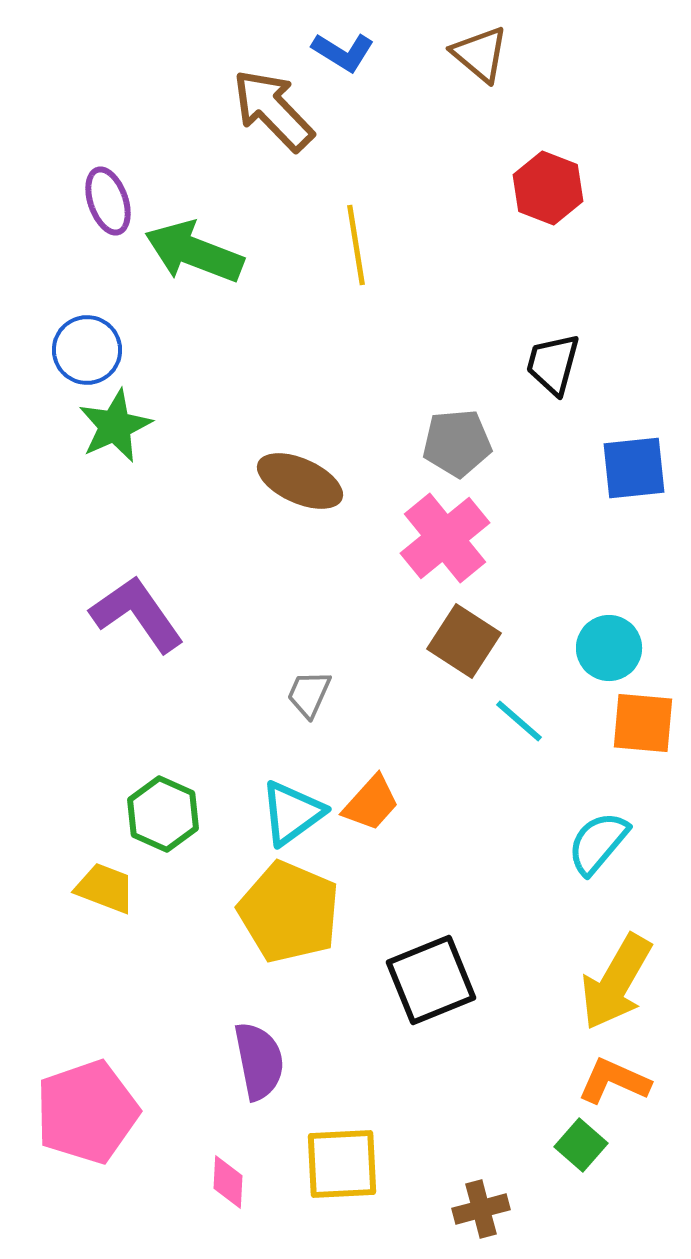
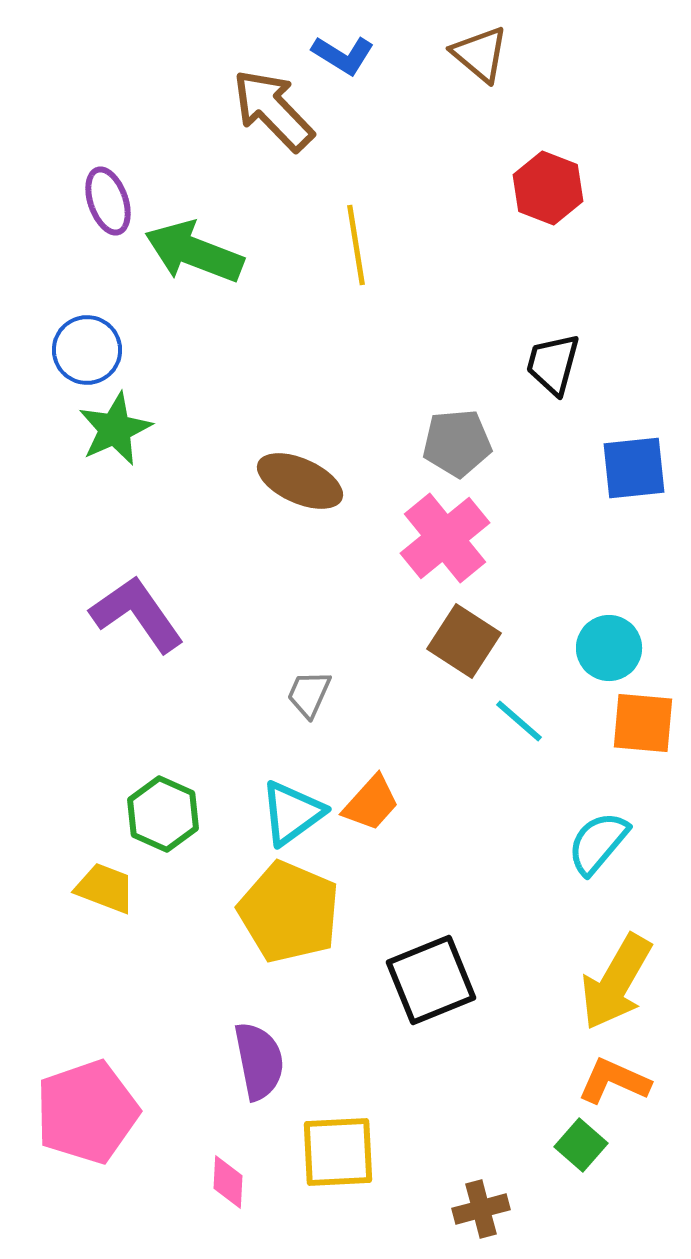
blue L-shape: moved 3 px down
green star: moved 3 px down
yellow square: moved 4 px left, 12 px up
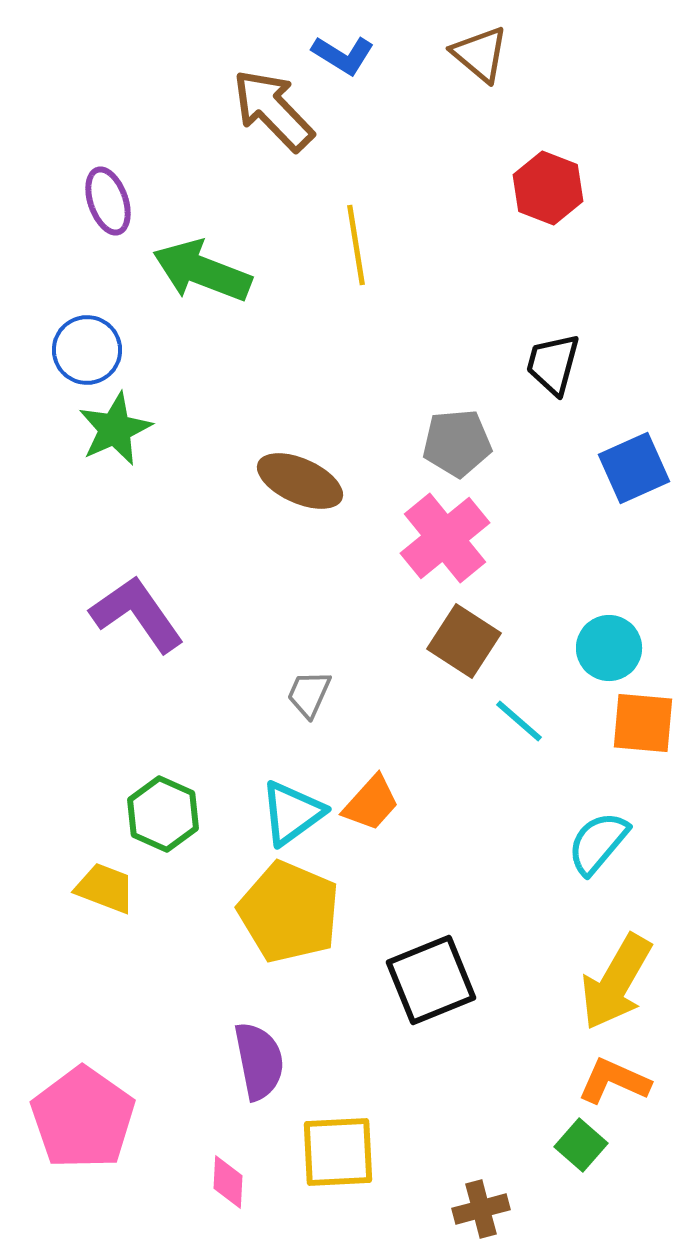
green arrow: moved 8 px right, 19 px down
blue square: rotated 18 degrees counterclockwise
pink pentagon: moved 4 px left, 6 px down; rotated 18 degrees counterclockwise
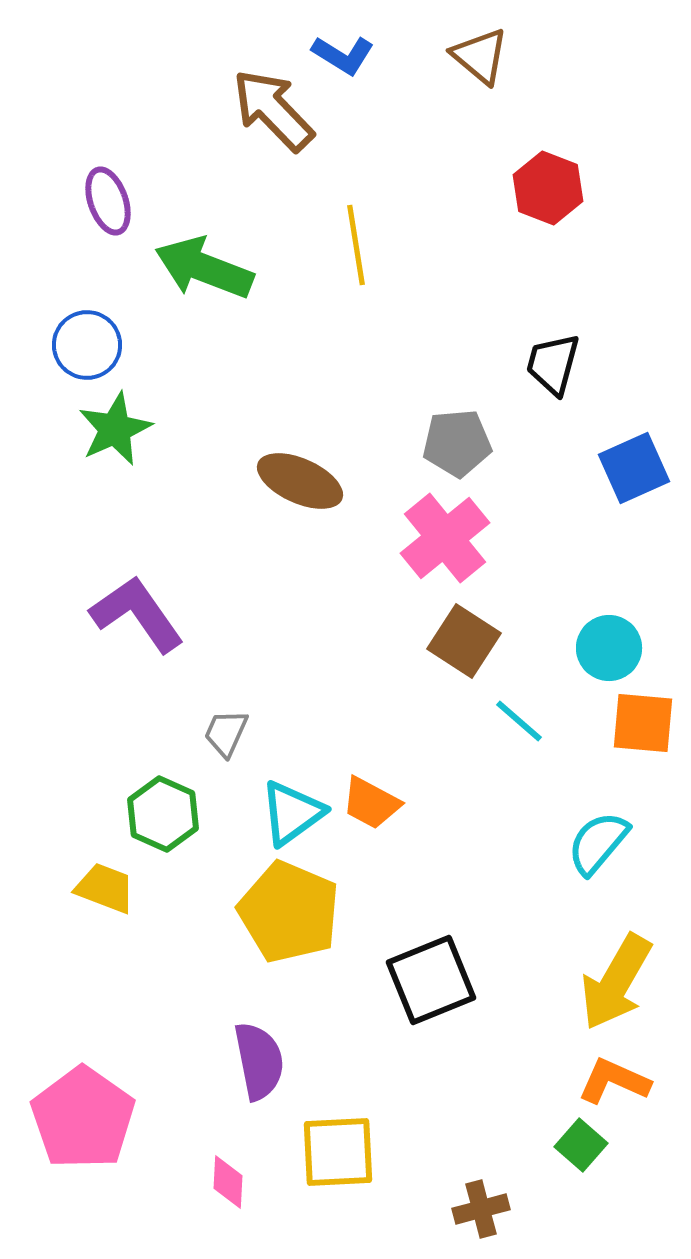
brown triangle: moved 2 px down
green arrow: moved 2 px right, 3 px up
blue circle: moved 5 px up
gray trapezoid: moved 83 px left, 39 px down
orange trapezoid: rotated 76 degrees clockwise
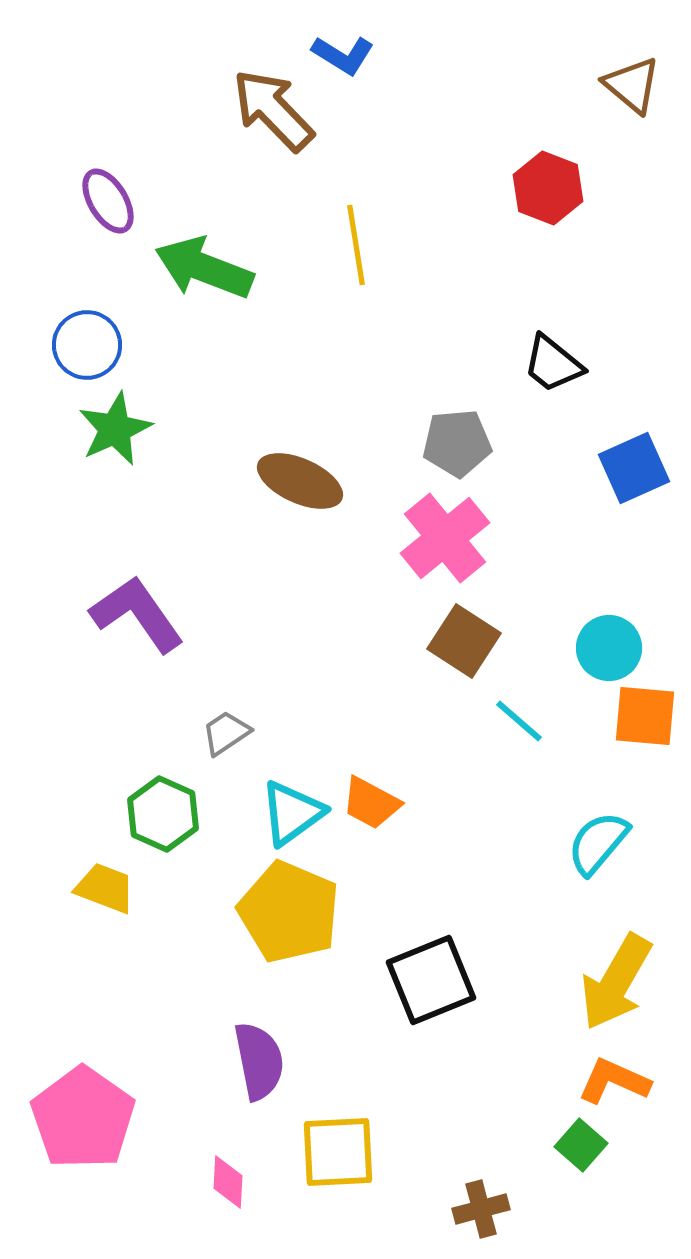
brown triangle: moved 152 px right, 29 px down
purple ellipse: rotated 12 degrees counterclockwise
black trapezoid: rotated 66 degrees counterclockwise
orange square: moved 2 px right, 7 px up
gray trapezoid: rotated 32 degrees clockwise
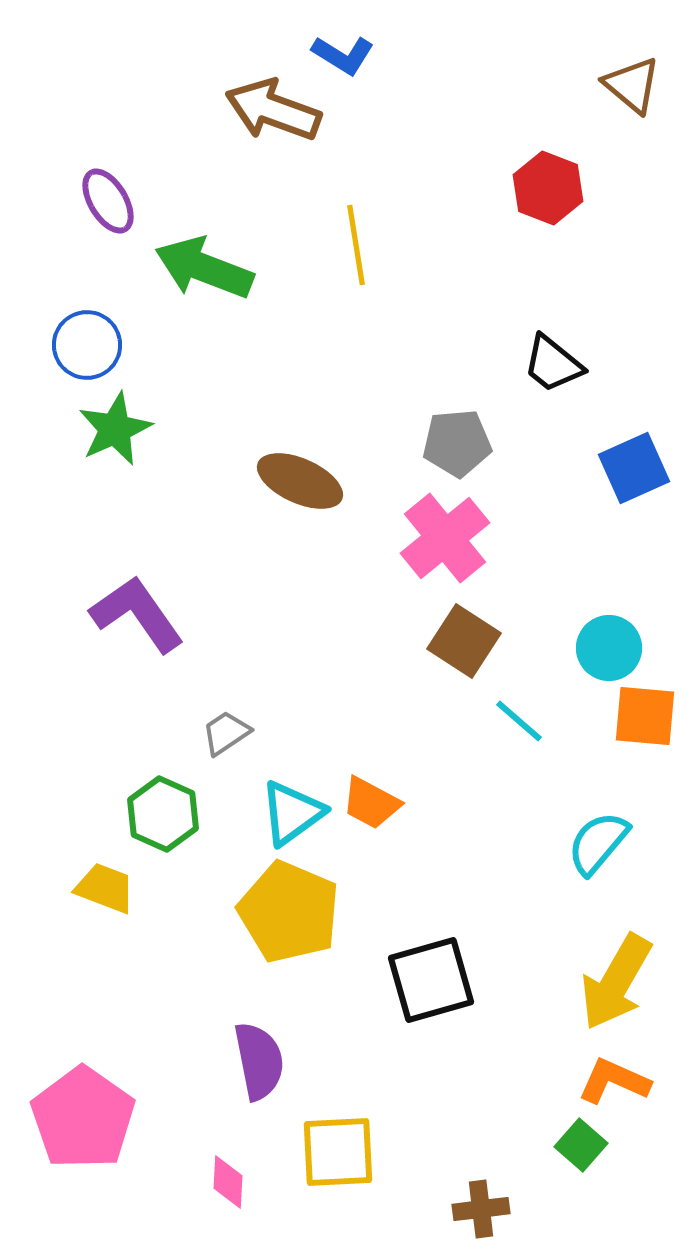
brown arrow: rotated 26 degrees counterclockwise
black square: rotated 6 degrees clockwise
brown cross: rotated 8 degrees clockwise
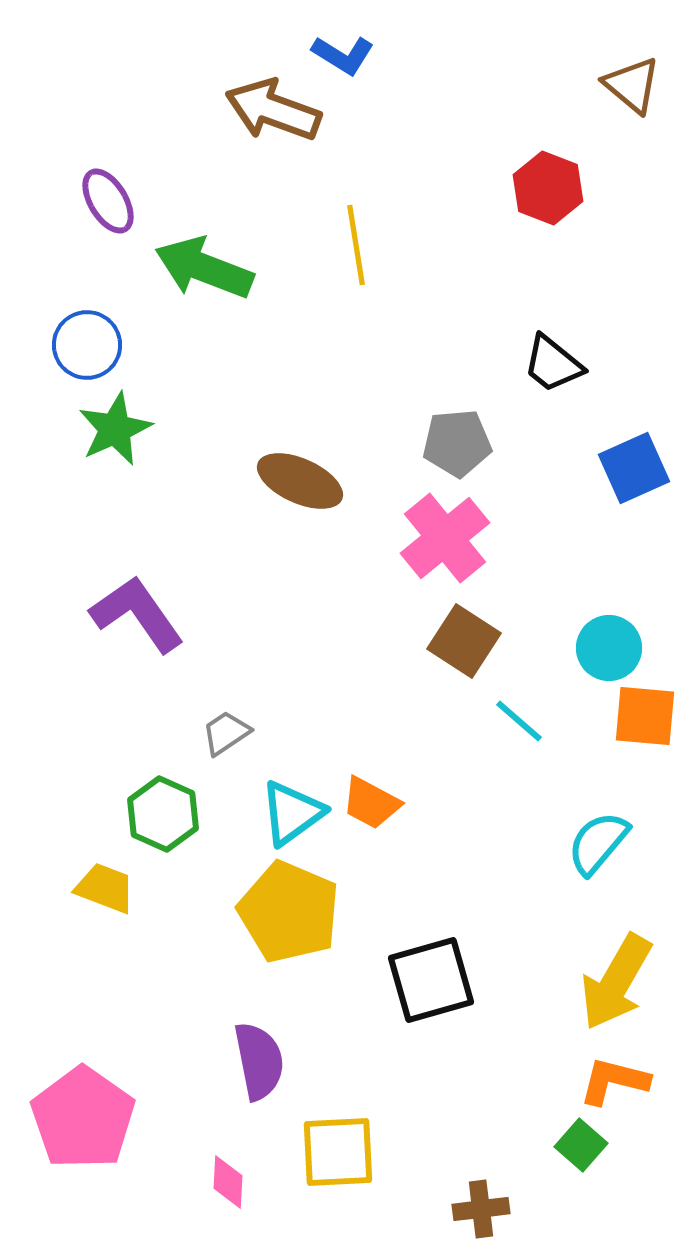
orange L-shape: rotated 10 degrees counterclockwise
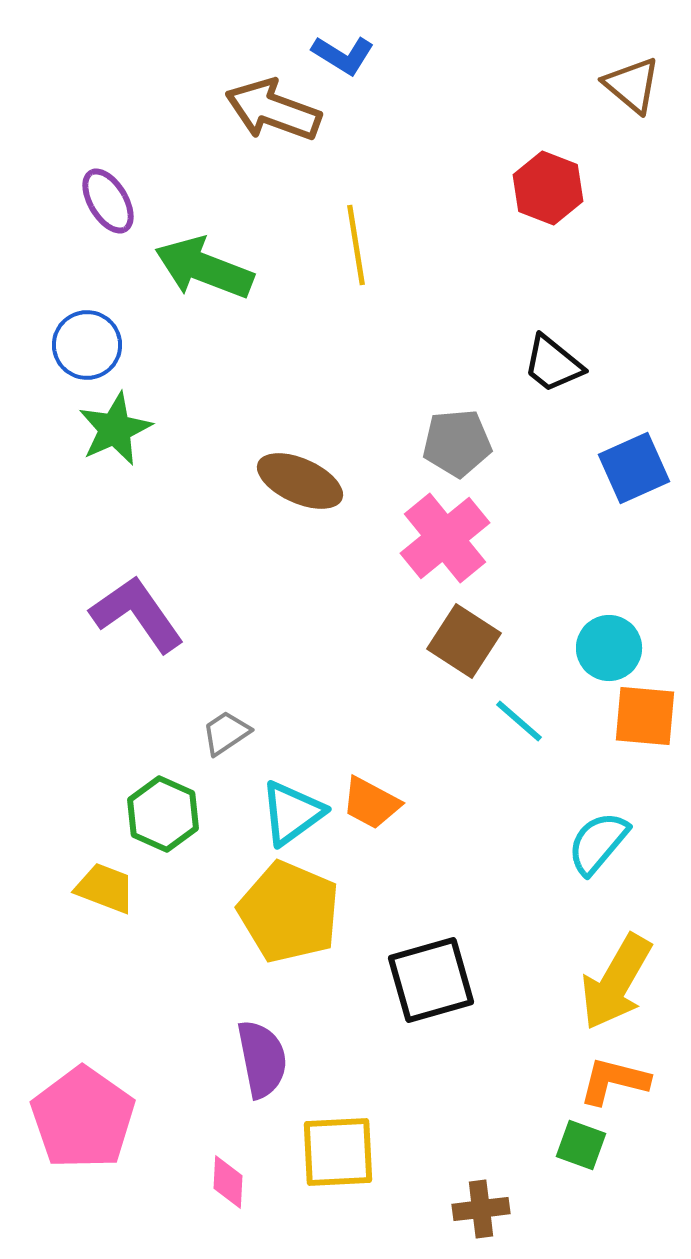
purple semicircle: moved 3 px right, 2 px up
green square: rotated 21 degrees counterclockwise
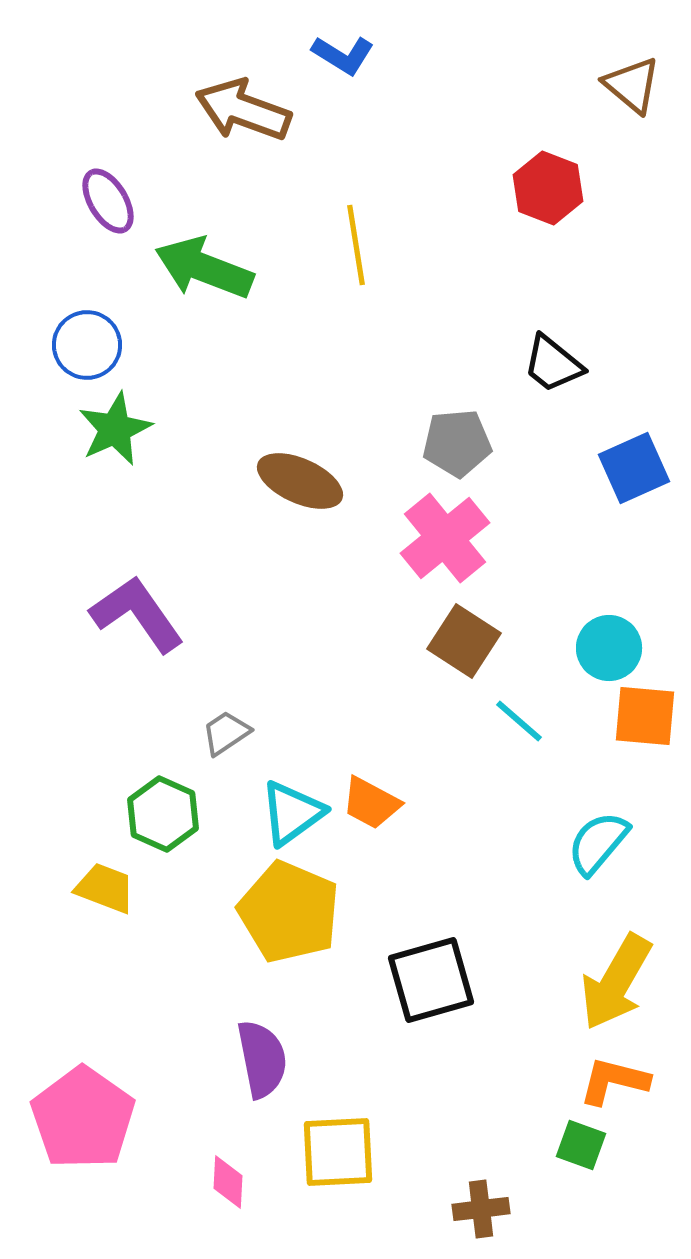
brown arrow: moved 30 px left
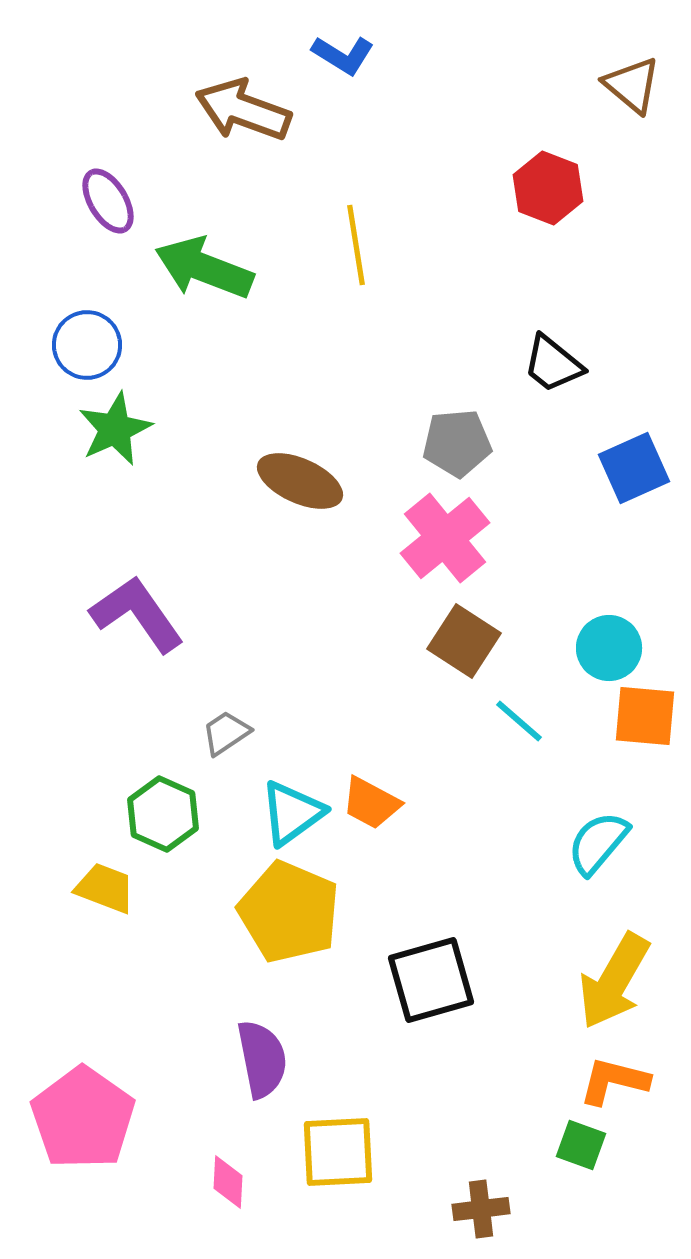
yellow arrow: moved 2 px left, 1 px up
